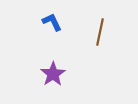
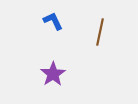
blue L-shape: moved 1 px right, 1 px up
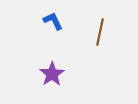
purple star: moved 1 px left
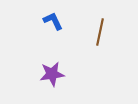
purple star: rotated 25 degrees clockwise
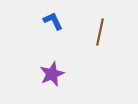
purple star: rotated 15 degrees counterclockwise
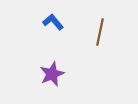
blue L-shape: moved 1 px down; rotated 15 degrees counterclockwise
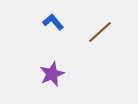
brown line: rotated 36 degrees clockwise
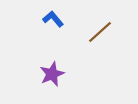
blue L-shape: moved 3 px up
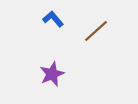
brown line: moved 4 px left, 1 px up
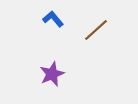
brown line: moved 1 px up
